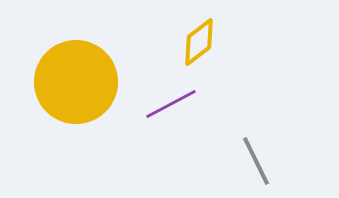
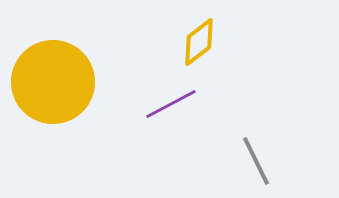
yellow circle: moved 23 px left
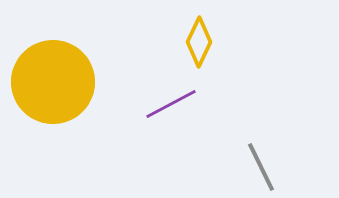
yellow diamond: rotated 27 degrees counterclockwise
gray line: moved 5 px right, 6 px down
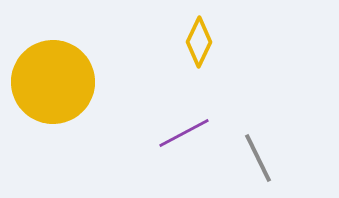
purple line: moved 13 px right, 29 px down
gray line: moved 3 px left, 9 px up
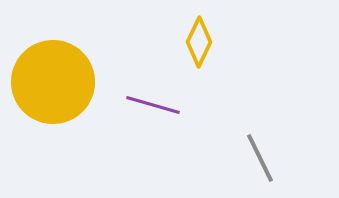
purple line: moved 31 px left, 28 px up; rotated 44 degrees clockwise
gray line: moved 2 px right
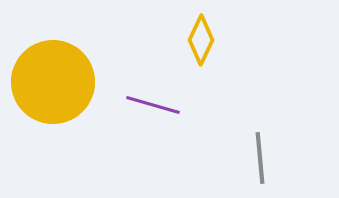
yellow diamond: moved 2 px right, 2 px up
gray line: rotated 21 degrees clockwise
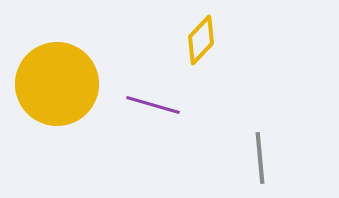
yellow diamond: rotated 18 degrees clockwise
yellow circle: moved 4 px right, 2 px down
